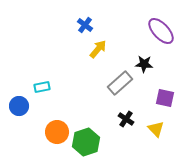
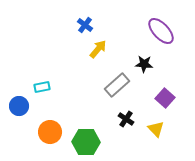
gray rectangle: moved 3 px left, 2 px down
purple square: rotated 30 degrees clockwise
orange circle: moved 7 px left
green hexagon: rotated 20 degrees clockwise
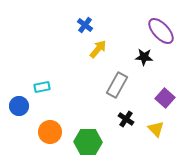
black star: moved 7 px up
gray rectangle: rotated 20 degrees counterclockwise
green hexagon: moved 2 px right
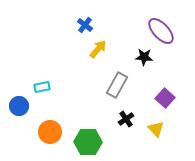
black cross: rotated 21 degrees clockwise
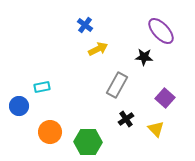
yellow arrow: rotated 24 degrees clockwise
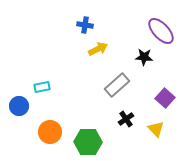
blue cross: rotated 28 degrees counterclockwise
gray rectangle: rotated 20 degrees clockwise
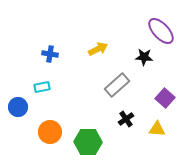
blue cross: moved 35 px left, 29 px down
blue circle: moved 1 px left, 1 px down
yellow triangle: moved 1 px right; rotated 42 degrees counterclockwise
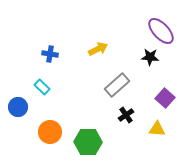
black star: moved 6 px right
cyan rectangle: rotated 56 degrees clockwise
black cross: moved 4 px up
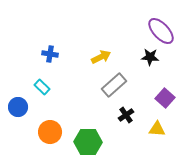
yellow arrow: moved 3 px right, 8 px down
gray rectangle: moved 3 px left
